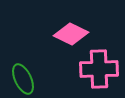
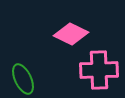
pink cross: moved 1 px down
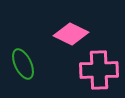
green ellipse: moved 15 px up
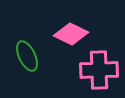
green ellipse: moved 4 px right, 8 px up
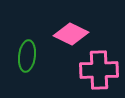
green ellipse: rotated 32 degrees clockwise
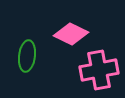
pink cross: rotated 9 degrees counterclockwise
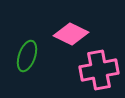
green ellipse: rotated 12 degrees clockwise
